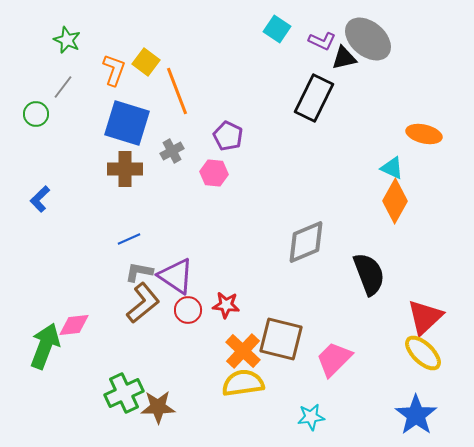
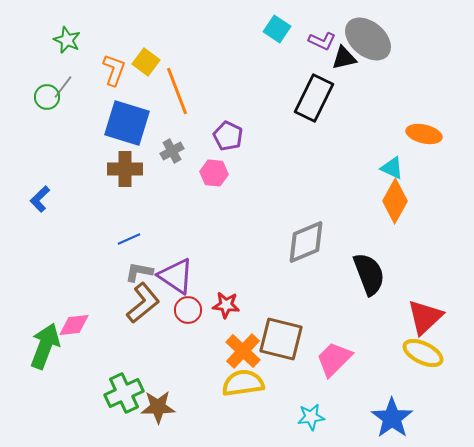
green circle: moved 11 px right, 17 px up
yellow ellipse: rotated 18 degrees counterclockwise
blue star: moved 24 px left, 3 px down
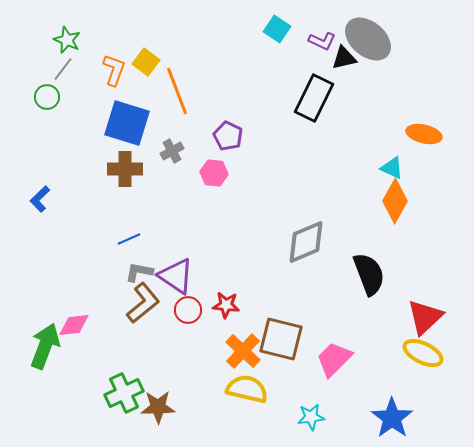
gray line: moved 18 px up
yellow semicircle: moved 4 px right, 6 px down; rotated 21 degrees clockwise
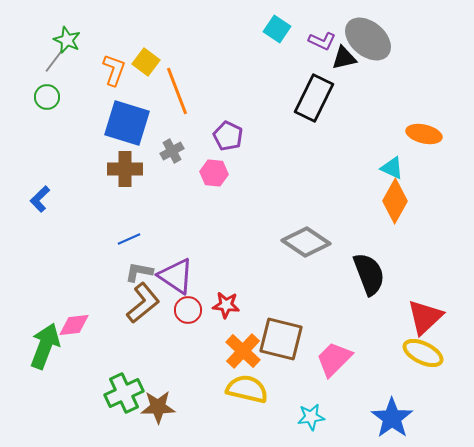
gray line: moved 9 px left, 8 px up
gray diamond: rotated 57 degrees clockwise
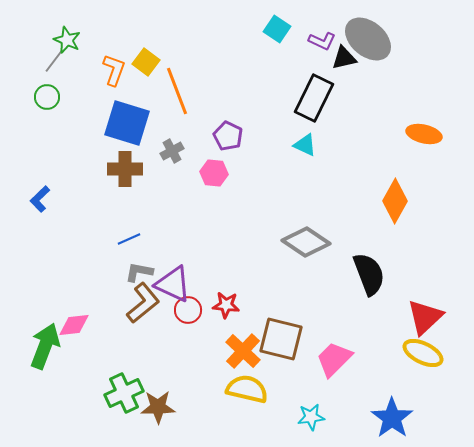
cyan triangle: moved 87 px left, 23 px up
purple triangle: moved 3 px left, 8 px down; rotated 9 degrees counterclockwise
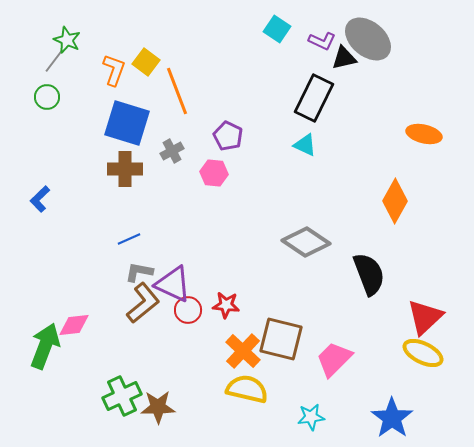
green cross: moved 2 px left, 3 px down
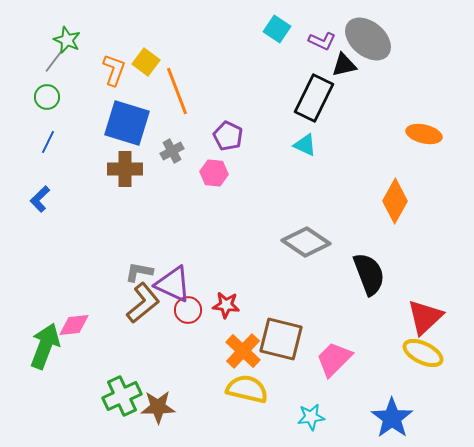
black triangle: moved 7 px down
blue line: moved 81 px left, 97 px up; rotated 40 degrees counterclockwise
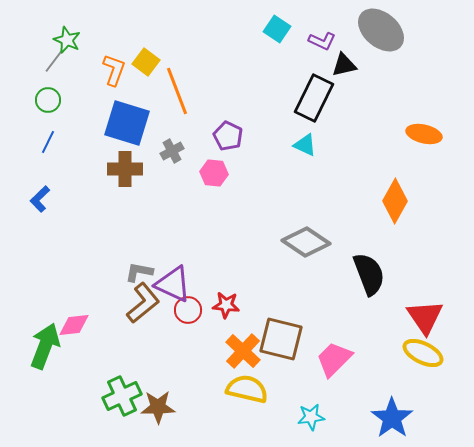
gray ellipse: moved 13 px right, 9 px up
green circle: moved 1 px right, 3 px down
red triangle: rotated 21 degrees counterclockwise
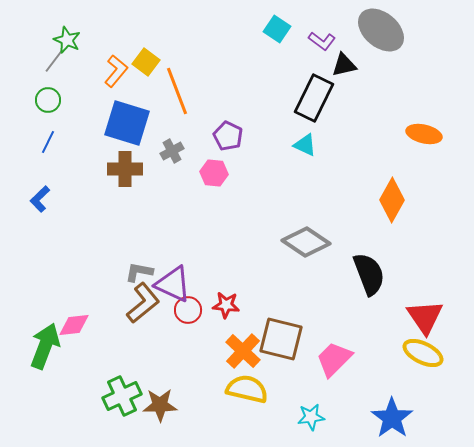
purple L-shape: rotated 12 degrees clockwise
orange L-shape: moved 2 px right, 1 px down; rotated 20 degrees clockwise
orange diamond: moved 3 px left, 1 px up
brown star: moved 2 px right, 2 px up
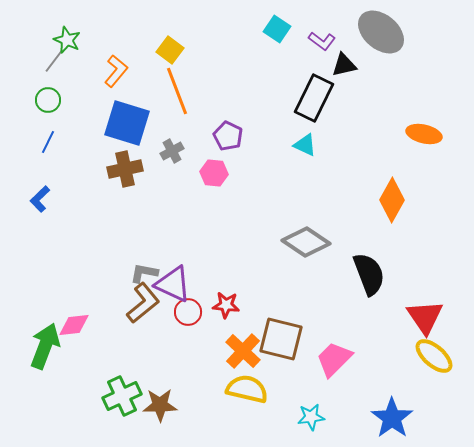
gray ellipse: moved 2 px down
yellow square: moved 24 px right, 12 px up
brown cross: rotated 12 degrees counterclockwise
gray L-shape: moved 5 px right, 1 px down
red circle: moved 2 px down
yellow ellipse: moved 11 px right, 3 px down; rotated 15 degrees clockwise
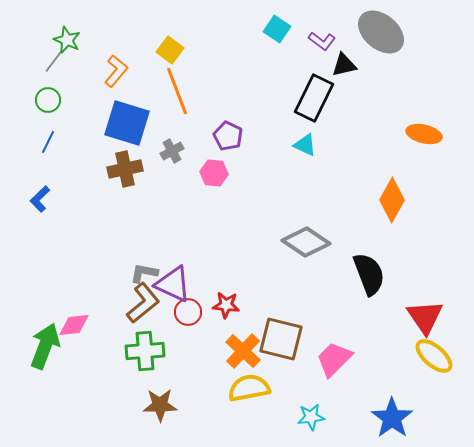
yellow semicircle: moved 2 px right, 1 px up; rotated 24 degrees counterclockwise
green cross: moved 23 px right, 45 px up; rotated 21 degrees clockwise
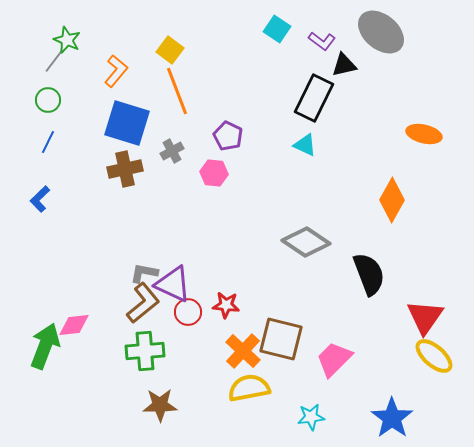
red triangle: rotated 9 degrees clockwise
